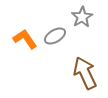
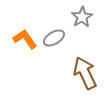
gray ellipse: moved 1 px left, 2 px down
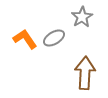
brown arrow: rotated 28 degrees clockwise
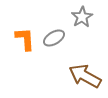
orange L-shape: rotated 30 degrees clockwise
brown arrow: moved 3 px down; rotated 64 degrees counterclockwise
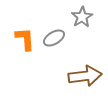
brown arrow: rotated 144 degrees clockwise
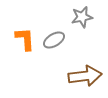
gray star: rotated 20 degrees clockwise
gray ellipse: moved 2 px down
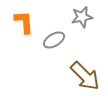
orange L-shape: moved 1 px left, 17 px up
brown arrow: rotated 52 degrees clockwise
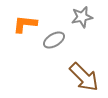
orange L-shape: moved 1 px right, 2 px down; rotated 80 degrees counterclockwise
brown arrow: moved 1 px left, 1 px down
